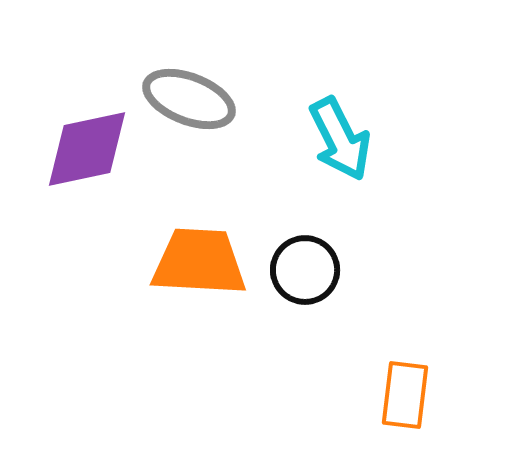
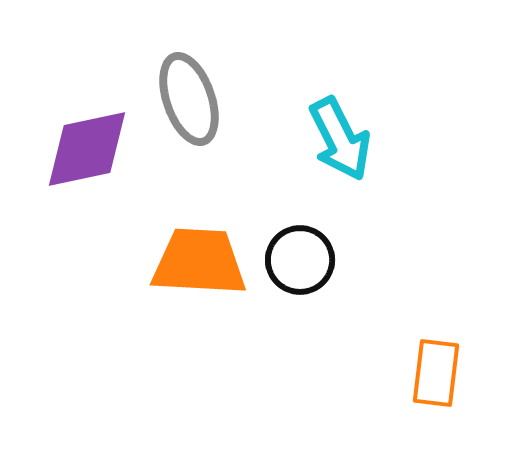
gray ellipse: rotated 50 degrees clockwise
black circle: moved 5 px left, 10 px up
orange rectangle: moved 31 px right, 22 px up
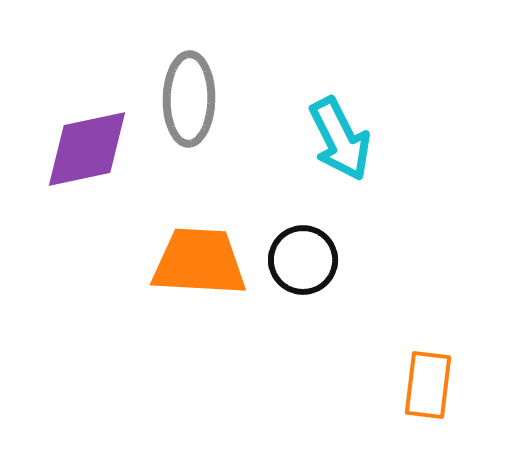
gray ellipse: rotated 20 degrees clockwise
black circle: moved 3 px right
orange rectangle: moved 8 px left, 12 px down
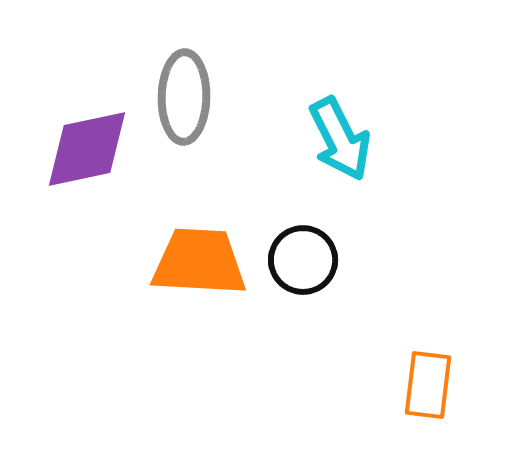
gray ellipse: moved 5 px left, 2 px up
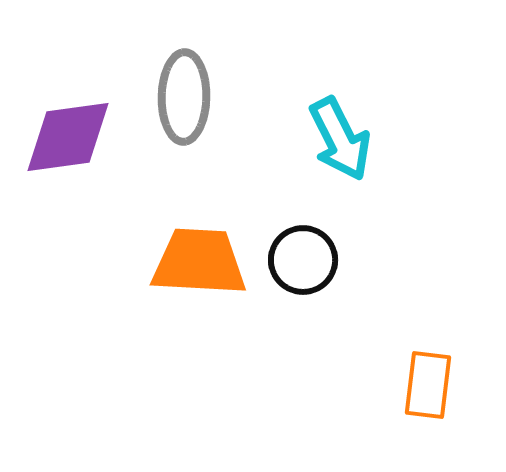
purple diamond: moved 19 px left, 12 px up; rotated 4 degrees clockwise
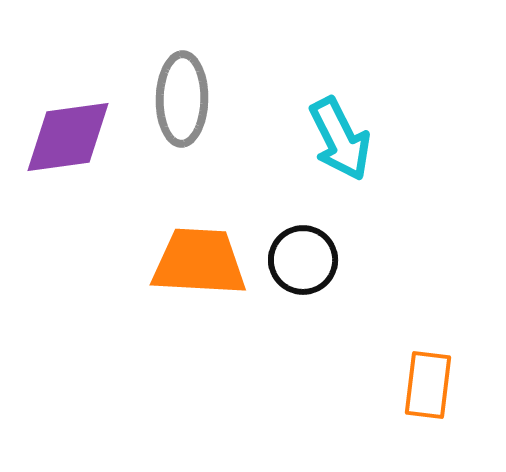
gray ellipse: moved 2 px left, 2 px down
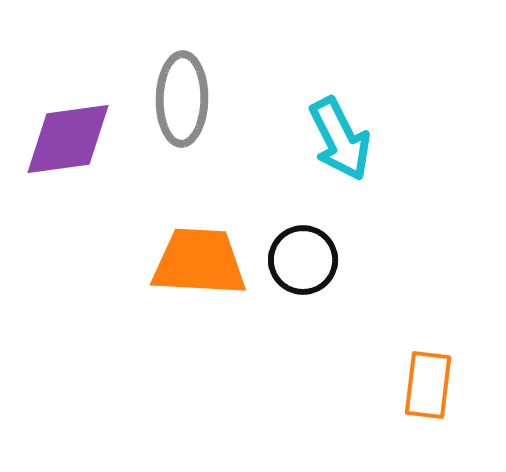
purple diamond: moved 2 px down
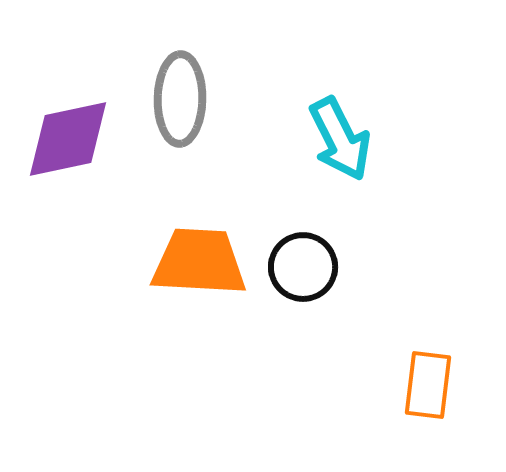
gray ellipse: moved 2 px left
purple diamond: rotated 4 degrees counterclockwise
black circle: moved 7 px down
